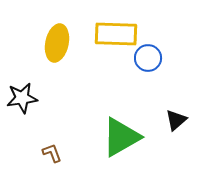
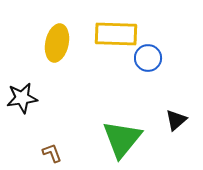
green triangle: moved 1 px right, 2 px down; rotated 21 degrees counterclockwise
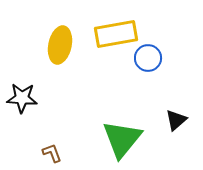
yellow rectangle: rotated 12 degrees counterclockwise
yellow ellipse: moved 3 px right, 2 px down
black star: rotated 12 degrees clockwise
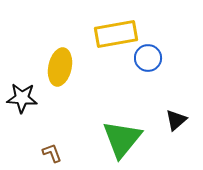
yellow ellipse: moved 22 px down
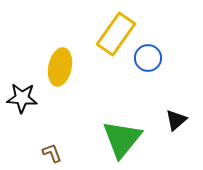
yellow rectangle: rotated 45 degrees counterclockwise
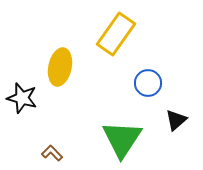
blue circle: moved 25 px down
black star: rotated 12 degrees clockwise
green triangle: rotated 6 degrees counterclockwise
brown L-shape: rotated 25 degrees counterclockwise
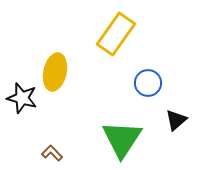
yellow ellipse: moved 5 px left, 5 px down
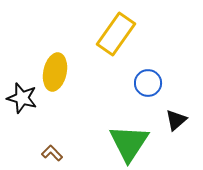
green triangle: moved 7 px right, 4 px down
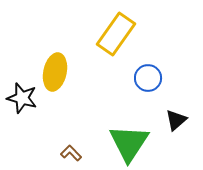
blue circle: moved 5 px up
brown L-shape: moved 19 px right
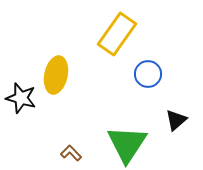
yellow rectangle: moved 1 px right
yellow ellipse: moved 1 px right, 3 px down
blue circle: moved 4 px up
black star: moved 1 px left
green triangle: moved 2 px left, 1 px down
